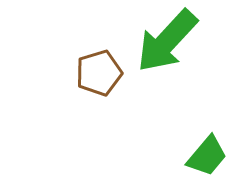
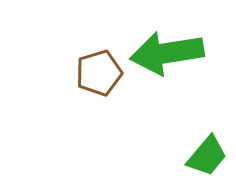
green arrow: moved 12 px down; rotated 38 degrees clockwise
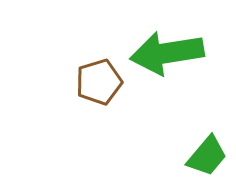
brown pentagon: moved 9 px down
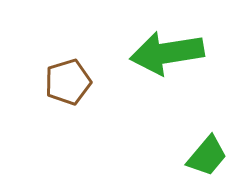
brown pentagon: moved 31 px left
